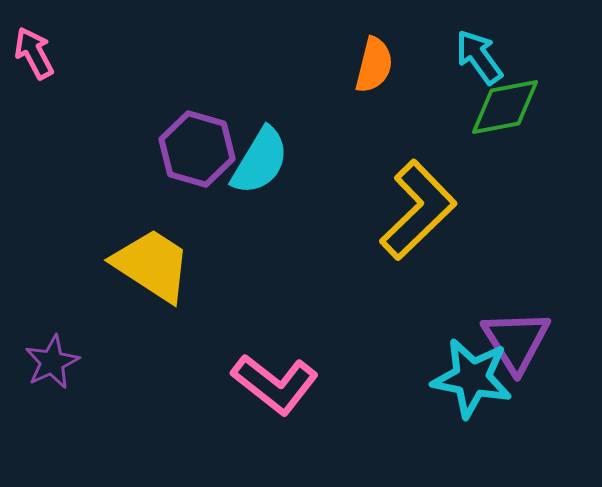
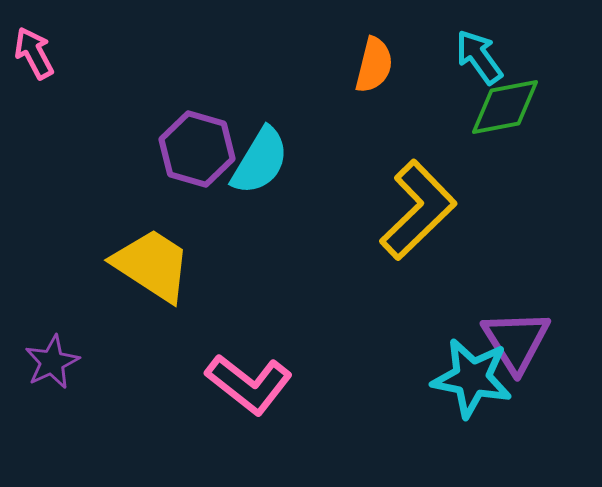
pink L-shape: moved 26 px left
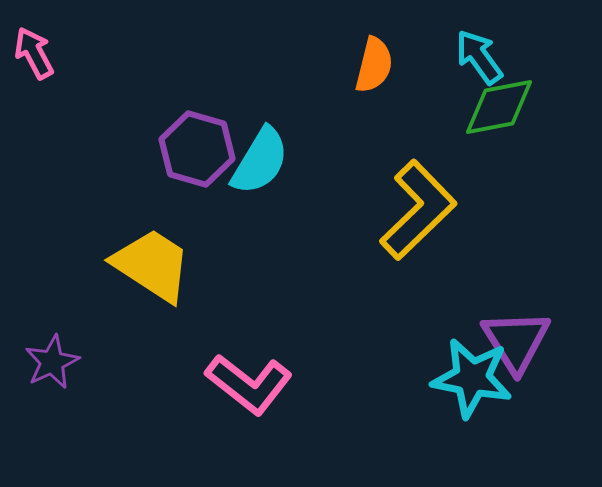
green diamond: moved 6 px left
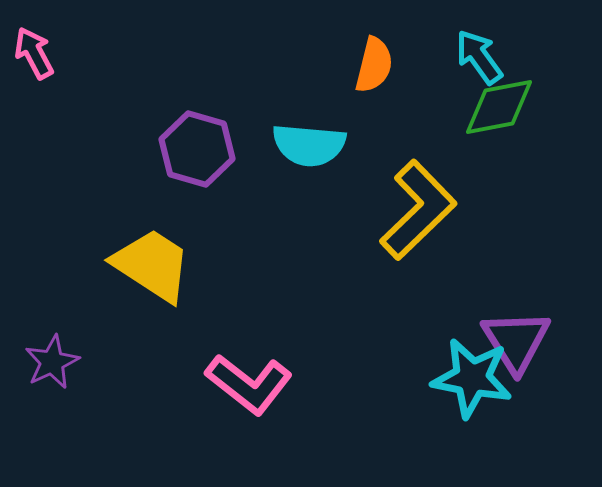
cyan semicircle: moved 49 px right, 16 px up; rotated 64 degrees clockwise
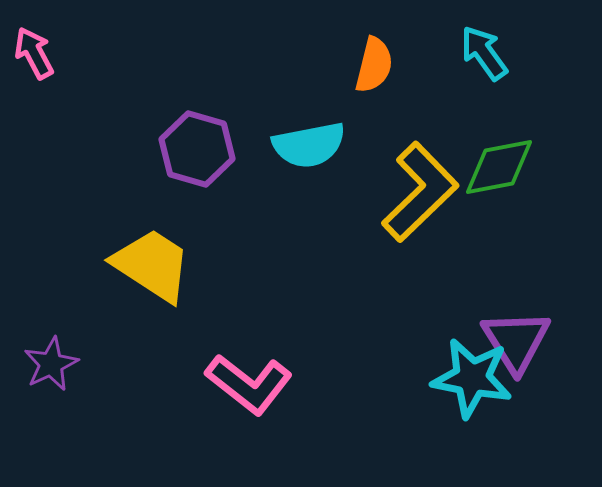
cyan arrow: moved 5 px right, 4 px up
green diamond: moved 60 px down
cyan semicircle: rotated 16 degrees counterclockwise
yellow L-shape: moved 2 px right, 18 px up
purple star: moved 1 px left, 2 px down
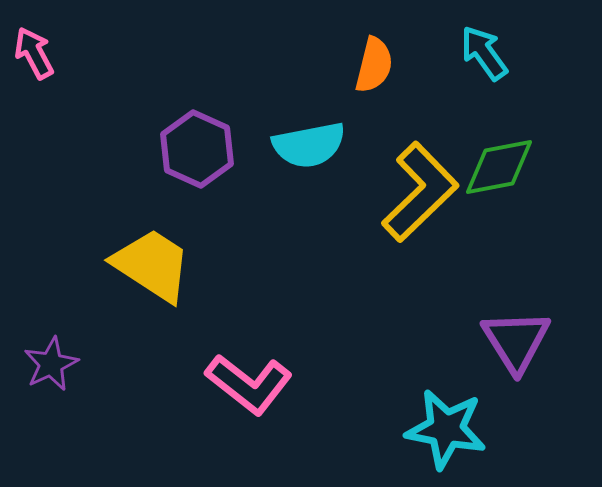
purple hexagon: rotated 8 degrees clockwise
cyan star: moved 26 px left, 51 px down
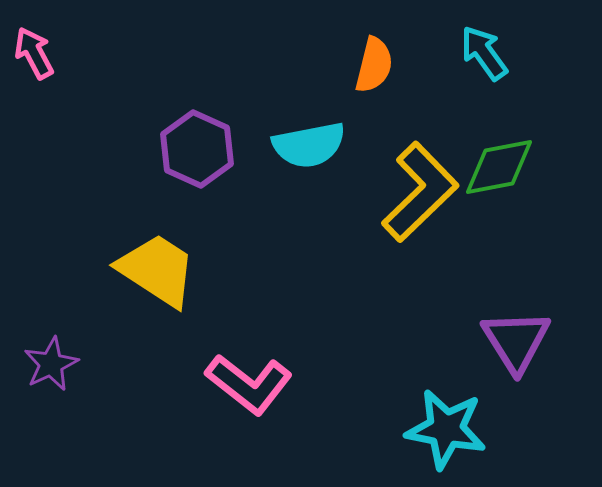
yellow trapezoid: moved 5 px right, 5 px down
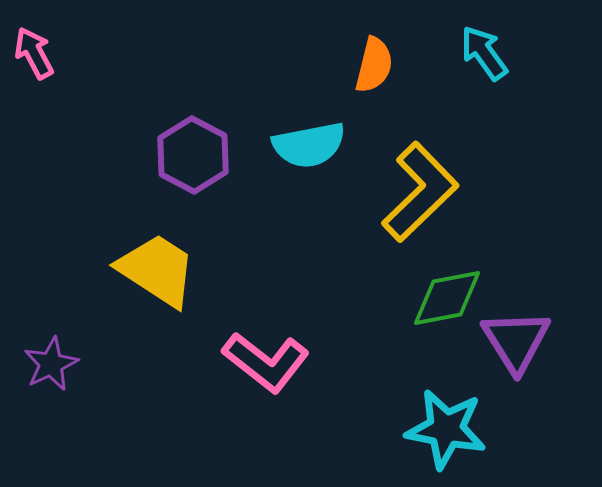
purple hexagon: moved 4 px left, 6 px down; rotated 4 degrees clockwise
green diamond: moved 52 px left, 131 px down
pink L-shape: moved 17 px right, 22 px up
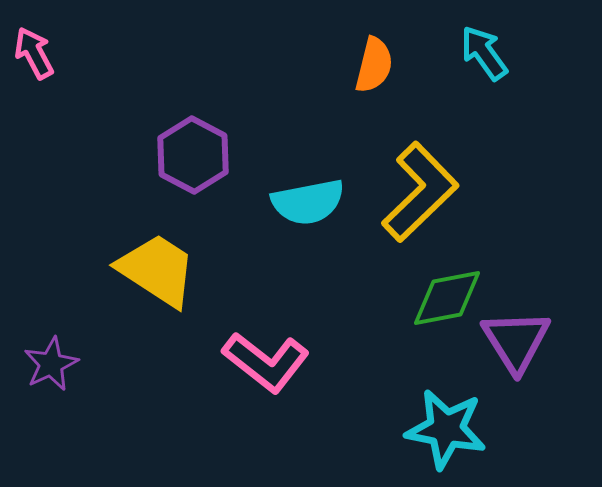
cyan semicircle: moved 1 px left, 57 px down
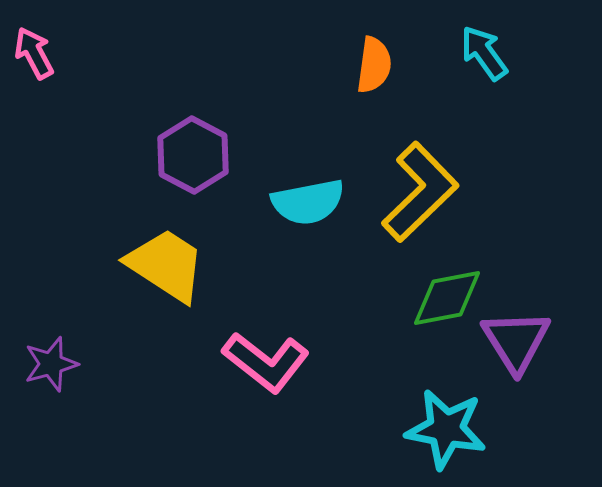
orange semicircle: rotated 6 degrees counterclockwise
yellow trapezoid: moved 9 px right, 5 px up
purple star: rotated 10 degrees clockwise
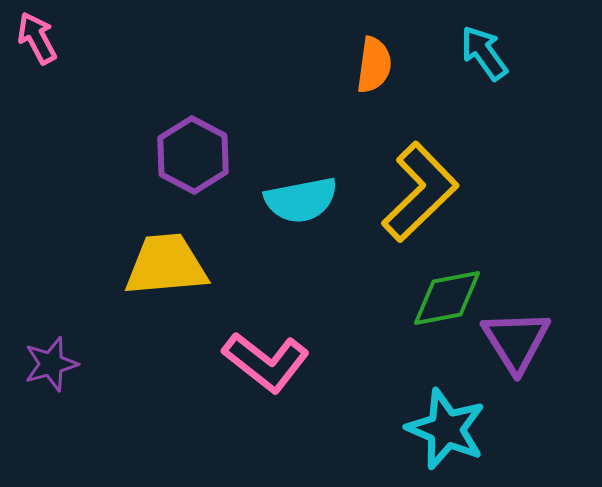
pink arrow: moved 3 px right, 15 px up
cyan semicircle: moved 7 px left, 2 px up
yellow trapezoid: rotated 38 degrees counterclockwise
cyan star: rotated 12 degrees clockwise
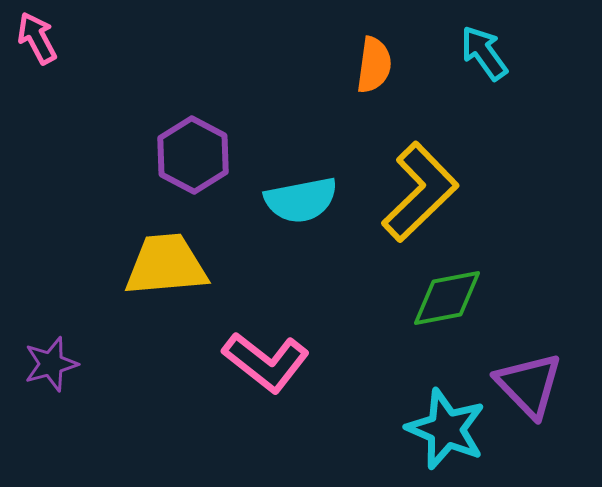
purple triangle: moved 13 px right, 44 px down; rotated 12 degrees counterclockwise
